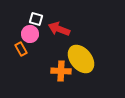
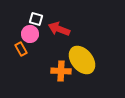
yellow ellipse: moved 1 px right, 1 px down
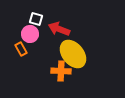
yellow ellipse: moved 9 px left, 6 px up
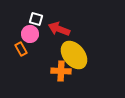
yellow ellipse: moved 1 px right, 1 px down
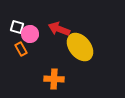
white square: moved 19 px left, 8 px down
yellow ellipse: moved 6 px right, 8 px up
orange cross: moved 7 px left, 8 px down
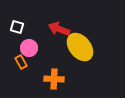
pink circle: moved 1 px left, 14 px down
orange rectangle: moved 13 px down
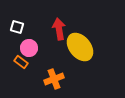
red arrow: rotated 60 degrees clockwise
orange rectangle: rotated 24 degrees counterclockwise
orange cross: rotated 24 degrees counterclockwise
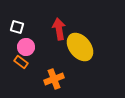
pink circle: moved 3 px left, 1 px up
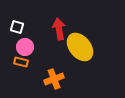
pink circle: moved 1 px left
orange rectangle: rotated 24 degrees counterclockwise
